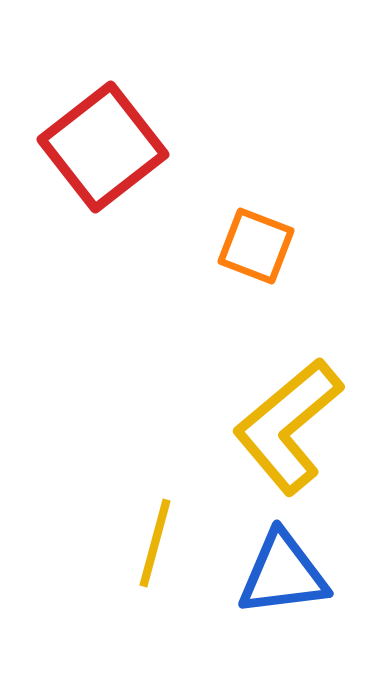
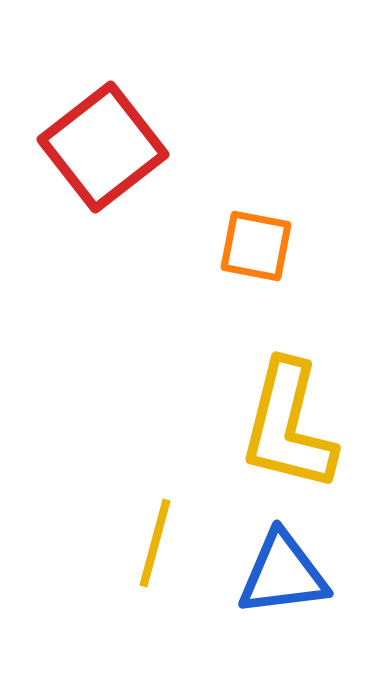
orange square: rotated 10 degrees counterclockwise
yellow L-shape: rotated 36 degrees counterclockwise
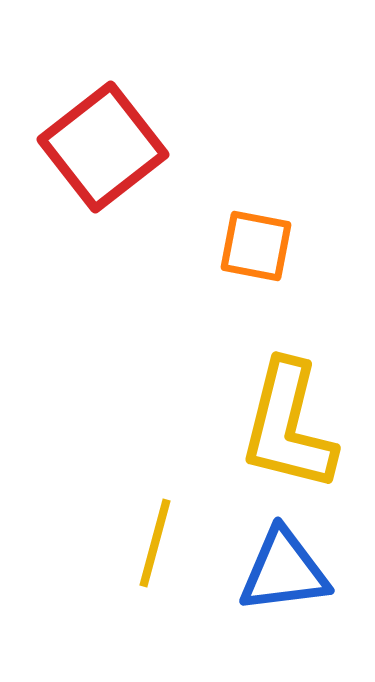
blue triangle: moved 1 px right, 3 px up
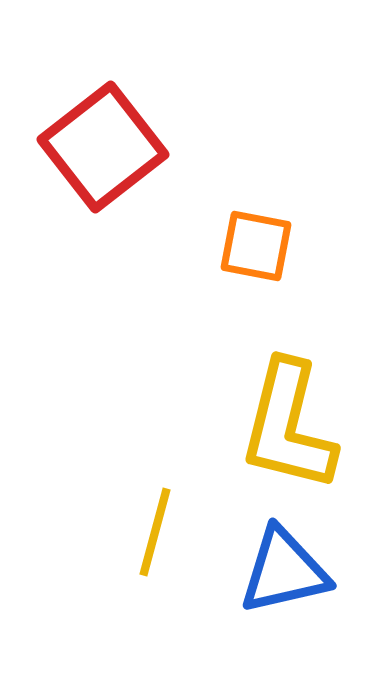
yellow line: moved 11 px up
blue triangle: rotated 6 degrees counterclockwise
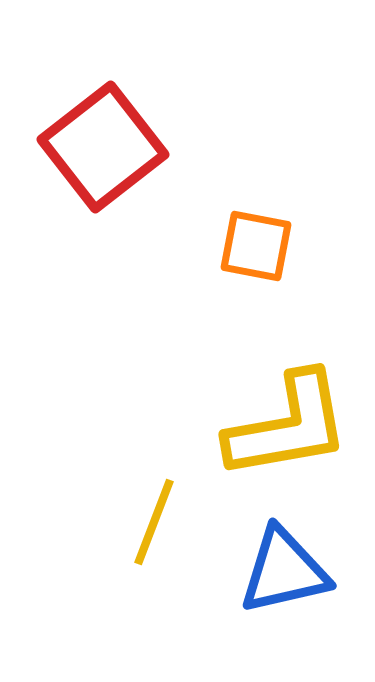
yellow L-shape: rotated 114 degrees counterclockwise
yellow line: moved 1 px left, 10 px up; rotated 6 degrees clockwise
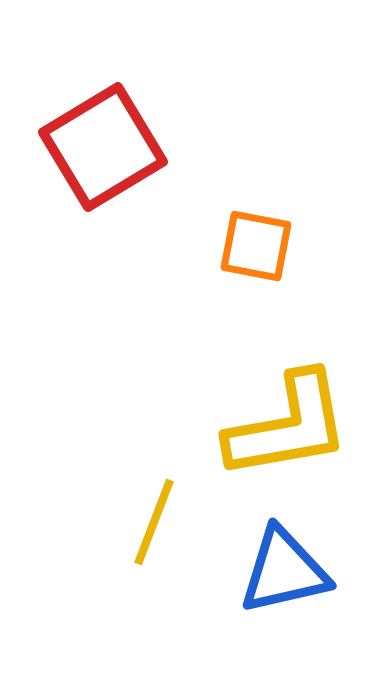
red square: rotated 7 degrees clockwise
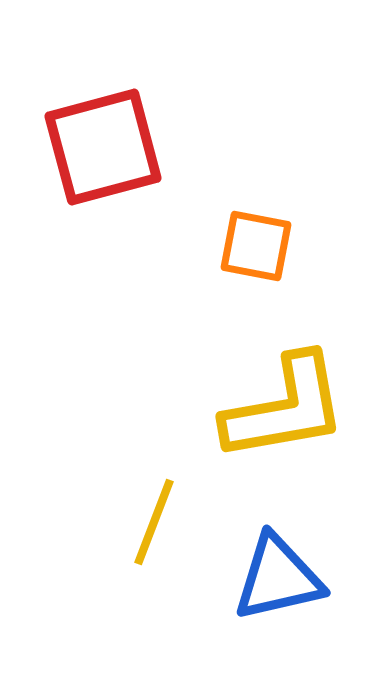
red square: rotated 16 degrees clockwise
yellow L-shape: moved 3 px left, 18 px up
blue triangle: moved 6 px left, 7 px down
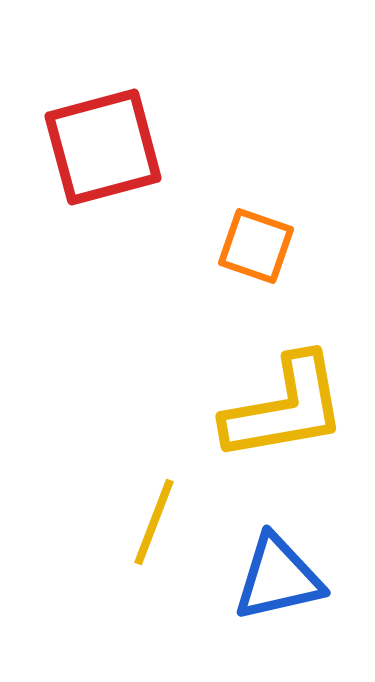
orange square: rotated 8 degrees clockwise
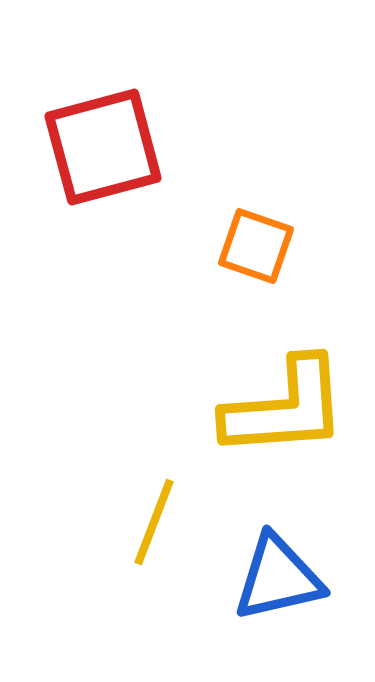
yellow L-shape: rotated 6 degrees clockwise
